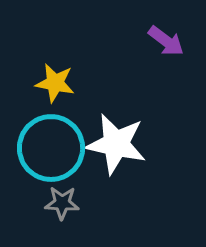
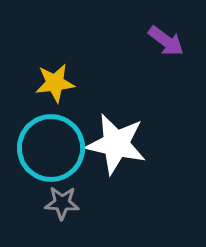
yellow star: rotated 18 degrees counterclockwise
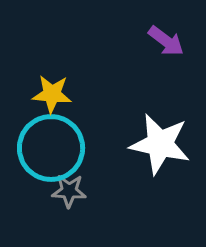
yellow star: moved 3 px left, 11 px down; rotated 12 degrees clockwise
white star: moved 44 px right
gray star: moved 7 px right, 12 px up
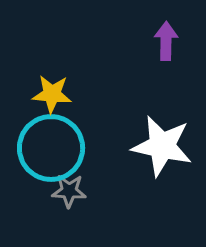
purple arrow: rotated 126 degrees counterclockwise
white star: moved 2 px right, 2 px down
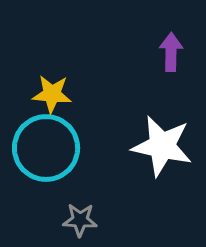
purple arrow: moved 5 px right, 11 px down
cyan circle: moved 5 px left
gray star: moved 11 px right, 29 px down
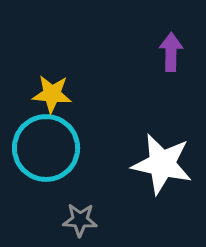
white star: moved 18 px down
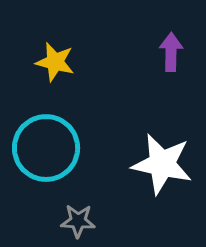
yellow star: moved 3 px right, 32 px up; rotated 9 degrees clockwise
gray star: moved 2 px left, 1 px down
